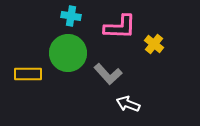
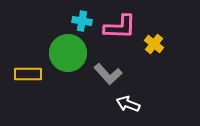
cyan cross: moved 11 px right, 5 px down
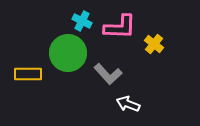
cyan cross: rotated 18 degrees clockwise
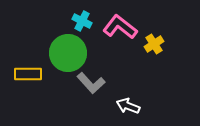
pink L-shape: rotated 144 degrees counterclockwise
yellow cross: rotated 18 degrees clockwise
gray L-shape: moved 17 px left, 9 px down
white arrow: moved 2 px down
